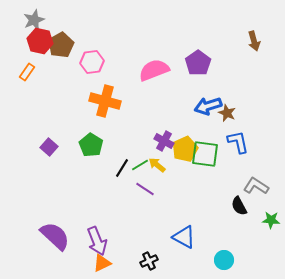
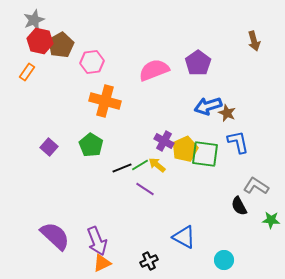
black line: rotated 36 degrees clockwise
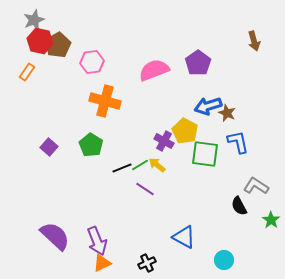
brown pentagon: moved 3 px left
yellow pentagon: moved 18 px up; rotated 20 degrees counterclockwise
green star: rotated 30 degrees clockwise
black cross: moved 2 px left, 2 px down
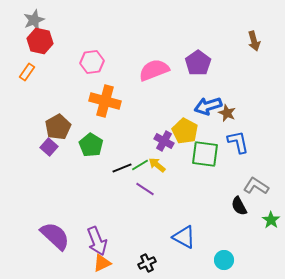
brown pentagon: moved 82 px down
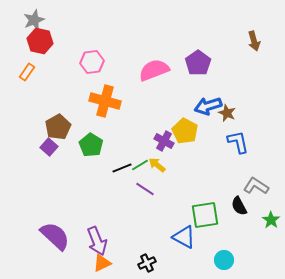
green square: moved 61 px down; rotated 16 degrees counterclockwise
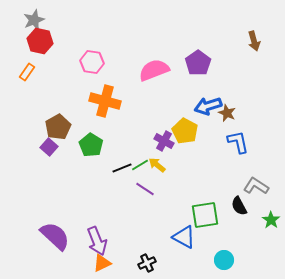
pink hexagon: rotated 15 degrees clockwise
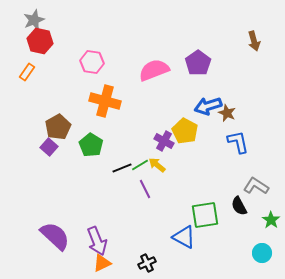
purple line: rotated 30 degrees clockwise
cyan circle: moved 38 px right, 7 px up
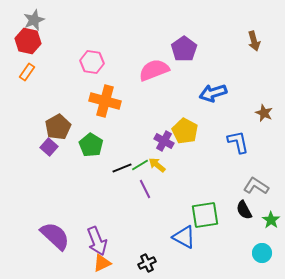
red hexagon: moved 12 px left
purple pentagon: moved 14 px left, 14 px up
blue arrow: moved 5 px right, 13 px up
brown star: moved 37 px right
black semicircle: moved 5 px right, 4 px down
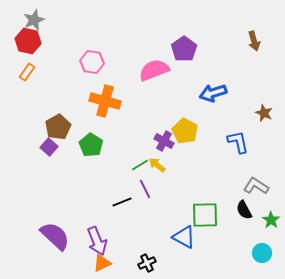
black line: moved 34 px down
green square: rotated 8 degrees clockwise
